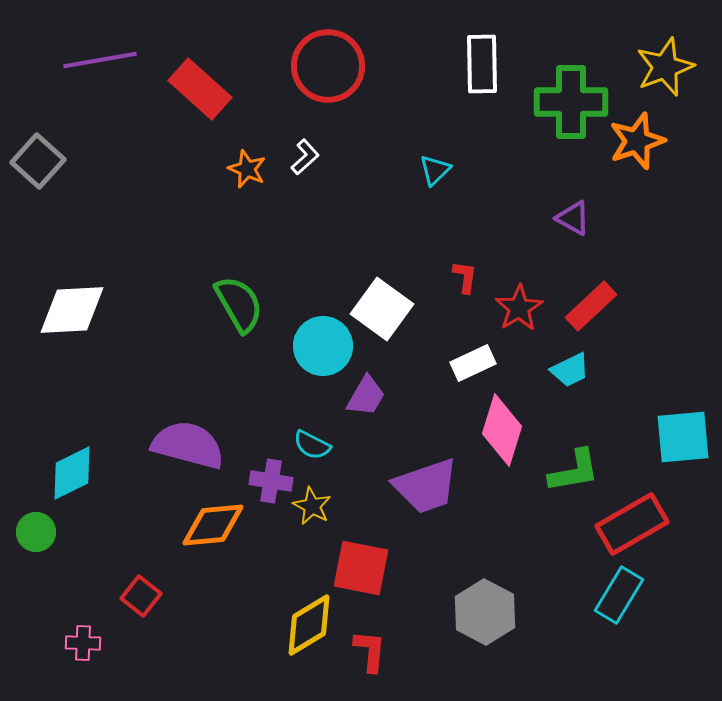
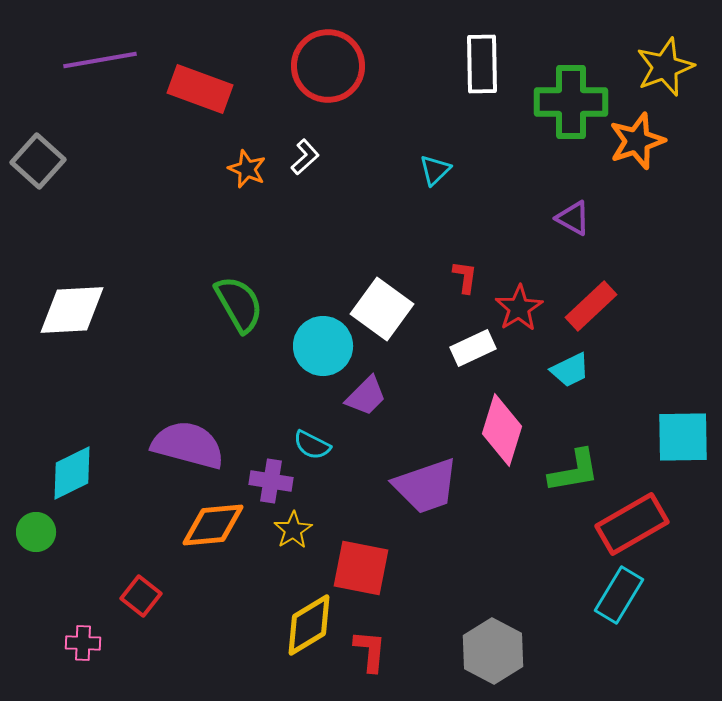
red rectangle at (200, 89): rotated 22 degrees counterclockwise
white rectangle at (473, 363): moved 15 px up
purple trapezoid at (366, 396): rotated 15 degrees clockwise
cyan square at (683, 437): rotated 4 degrees clockwise
yellow star at (312, 506): moved 19 px left, 24 px down; rotated 12 degrees clockwise
gray hexagon at (485, 612): moved 8 px right, 39 px down
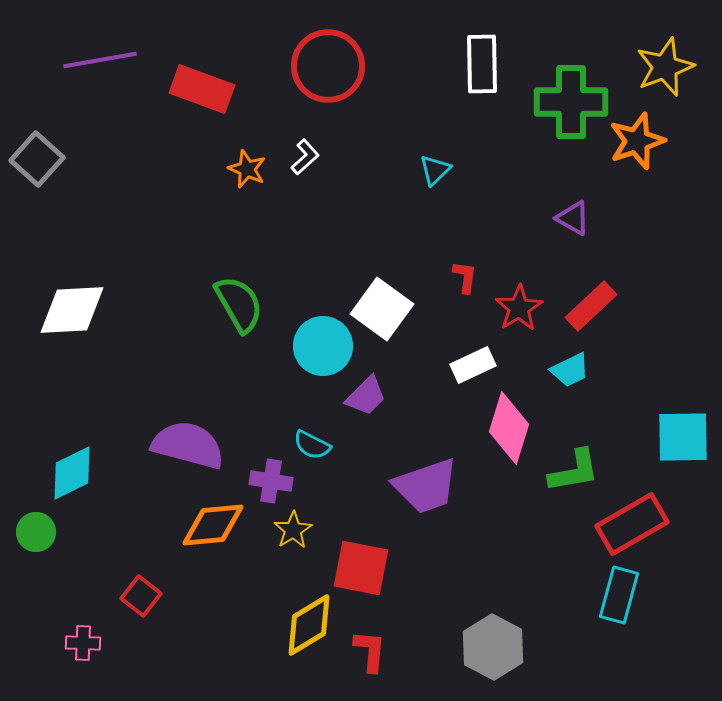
red rectangle at (200, 89): moved 2 px right
gray square at (38, 161): moved 1 px left, 2 px up
white rectangle at (473, 348): moved 17 px down
pink diamond at (502, 430): moved 7 px right, 2 px up
cyan rectangle at (619, 595): rotated 16 degrees counterclockwise
gray hexagon at (493, 651): moved 4 px up
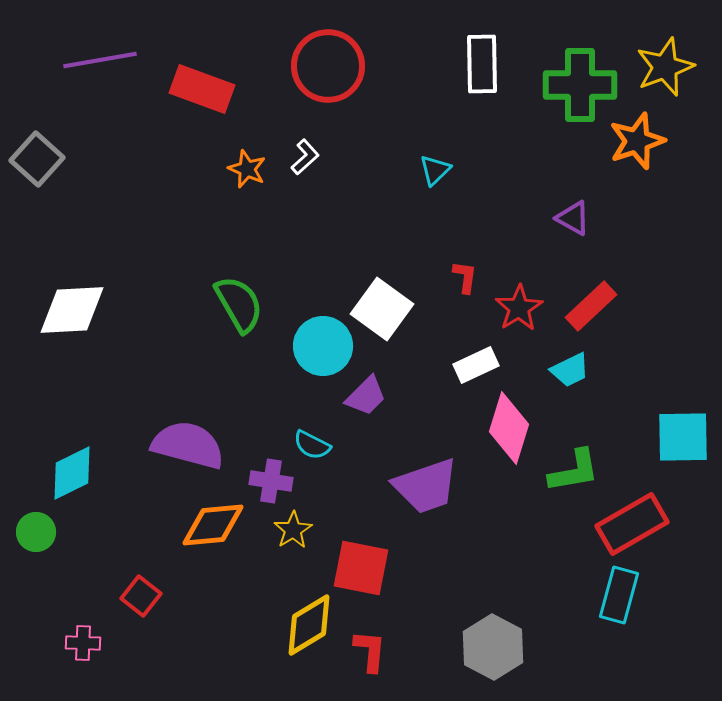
green cross at (571, 102): moved 9 px right, 17 px up
white rectangle at (473, 365): moved 3 px right
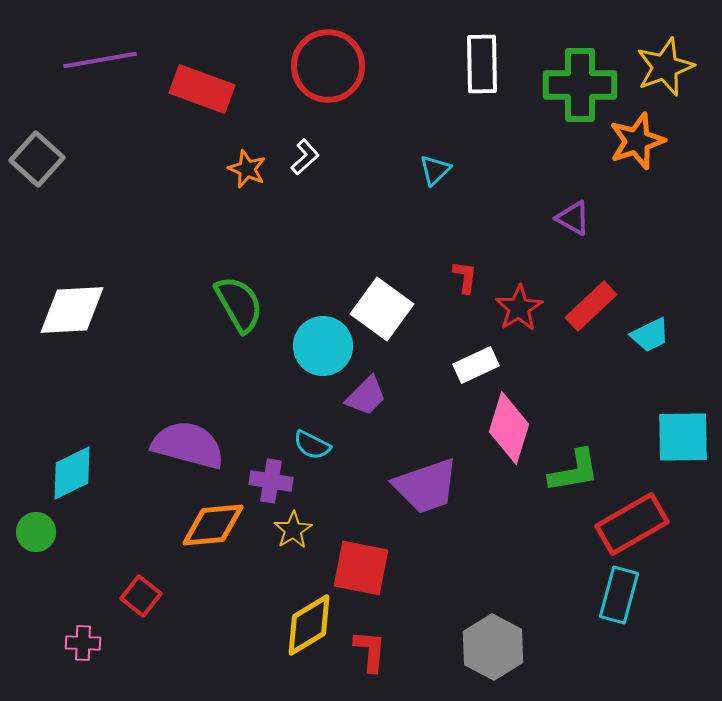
cyan trapezoid at (570, 370): moved 80 px right, 35 px up
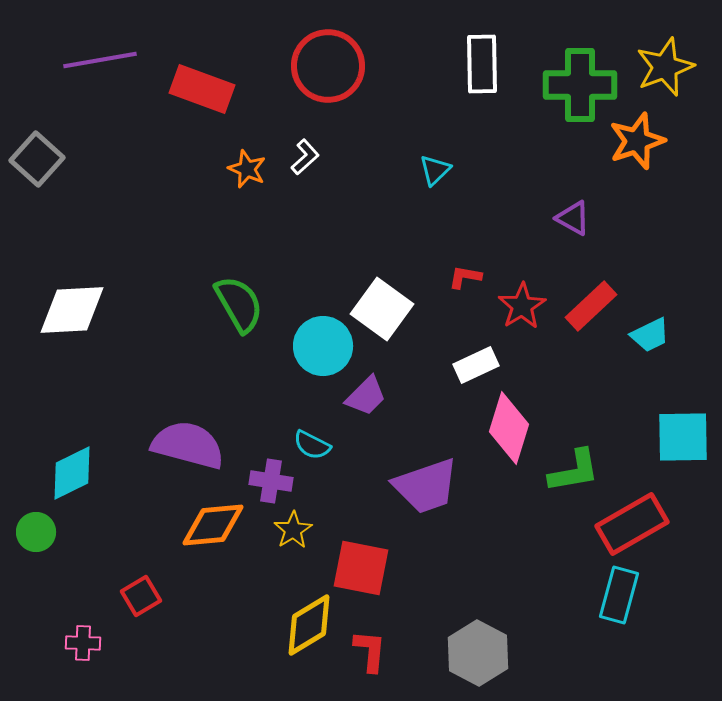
red L-shape at (465, 277): rotated 88 degrees counterclockwise
red star at (519, 308): moved 3 px right, 2 px up
red square at (141, 596): rotated 21 degrees clockwise
gray hexagon at (493, 647): moved 15 px left, 6 px down
